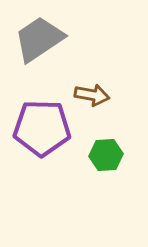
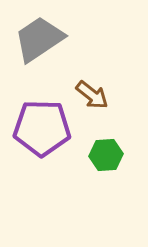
brown arrow: rotated 28 degrees clockwise
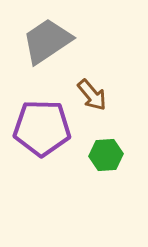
gray trapezoid: moved 8 px right, 2 px down
brown arrow: rotated 12 degrees clockwise
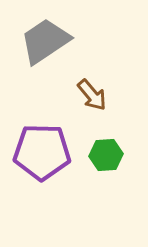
gray trapezoid: moved 2 px left
purple pentagon: moved 24 px down
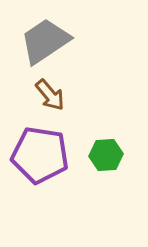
brown arrow: moved 42 px left
purple pentagon: moved 2 px left, 3 px down; rotated 8 degrees clockwise
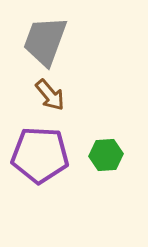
gray trapezoid: rotated 36 degrees counterclockwise
purple pentagon: rotated 6 degrees counterclockwise
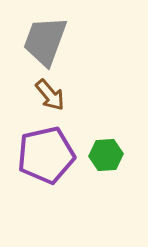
purple pentagon: moved 6 px right; rotated 16 degrees counterclockwise
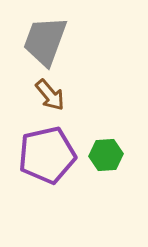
purple pentagon: moved 1 px right
